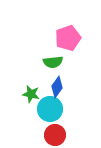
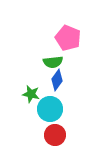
pink pentagon: rotated 30 degrees counterclockwise
blue diamond: moved 7 px up
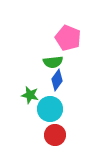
green star: moved 1 px left, 1 px down
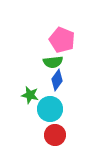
pink pentagon: moved 6 px left, 2 px down
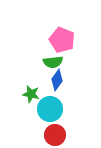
green star: moved 1 px right, 1 px up
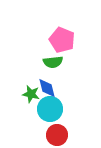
blue diamond: moved 10 px left, 8 px down; rotated 50 degrees counterclockwise
red circle: moved 2 px right
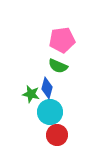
pink pentagon: rotated 30 degrees counterclockwise
green semicircle: moved 5 px right, 4 px down; rotated 30 degrees clockwise
blue diamond: rotated 30 degrees clockwise
cyan circle: moved 3 px down
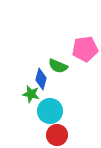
pink pentagon: moved 23 px right, 9 px down
blue diamond: moved 6 px left, 9 px up
cyan circle: moved 1 px up
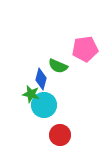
cyan circle: moved 6 px left, 6 px up
red circle: moved 3 px right
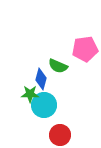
green star: moved 1 px left; rotated 12 degrees counterclockwise
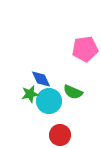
green semicircle: moved 15 px right, 26 px down
blue diamond: rotated 40 degrees counterclockwise
green star: rotated 12 degrees counterclockwise
cyan circle: moved 5 px right, 4 px up
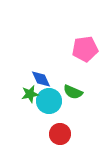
red circle: moved 1 px up
